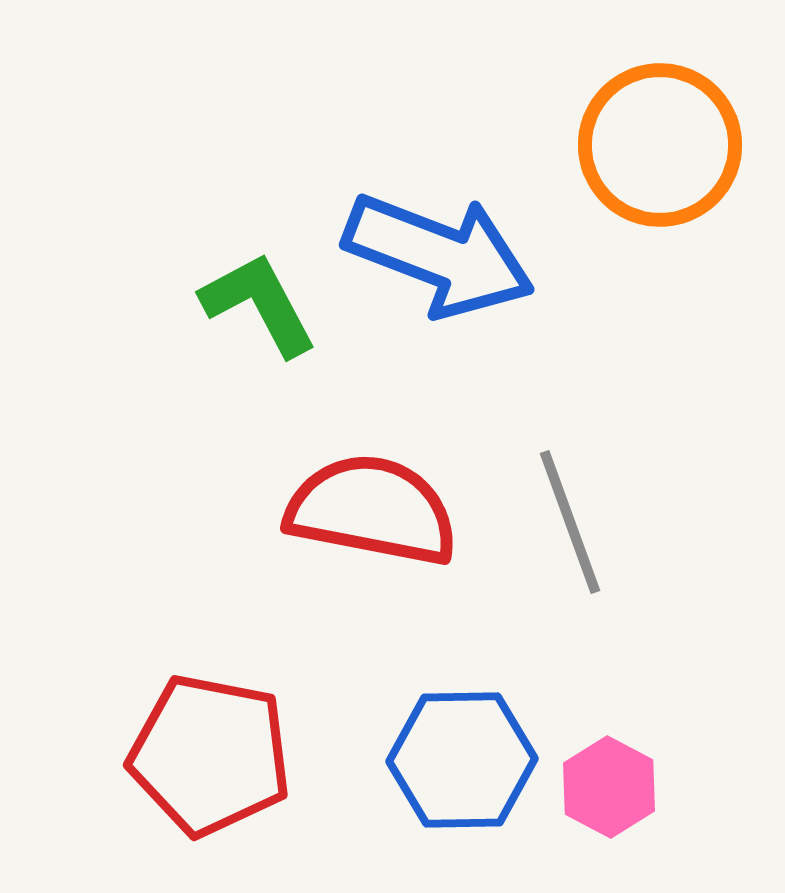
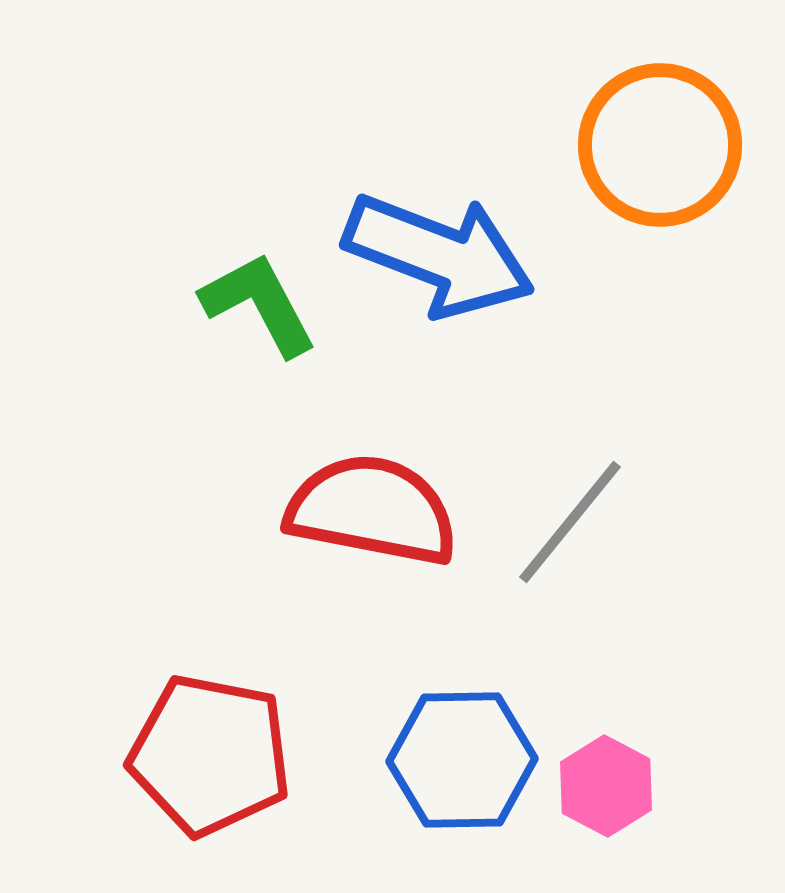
gray line: rotated 59 degrees clockwise
pink hexagon: moved 3 px left, 1 px up
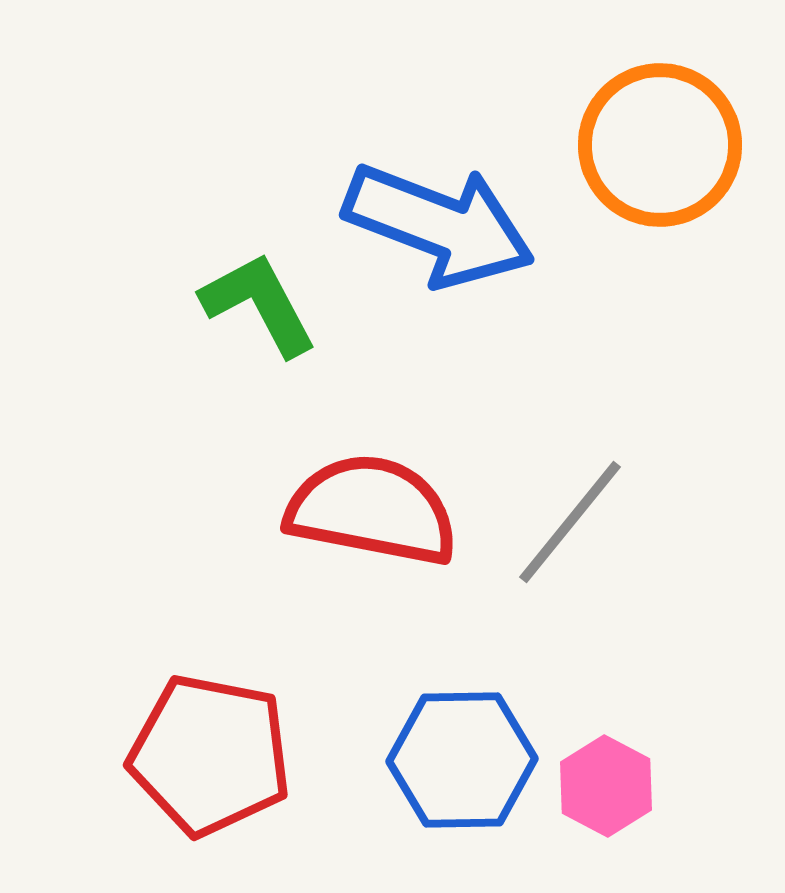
blue arrow: moved 30 px up
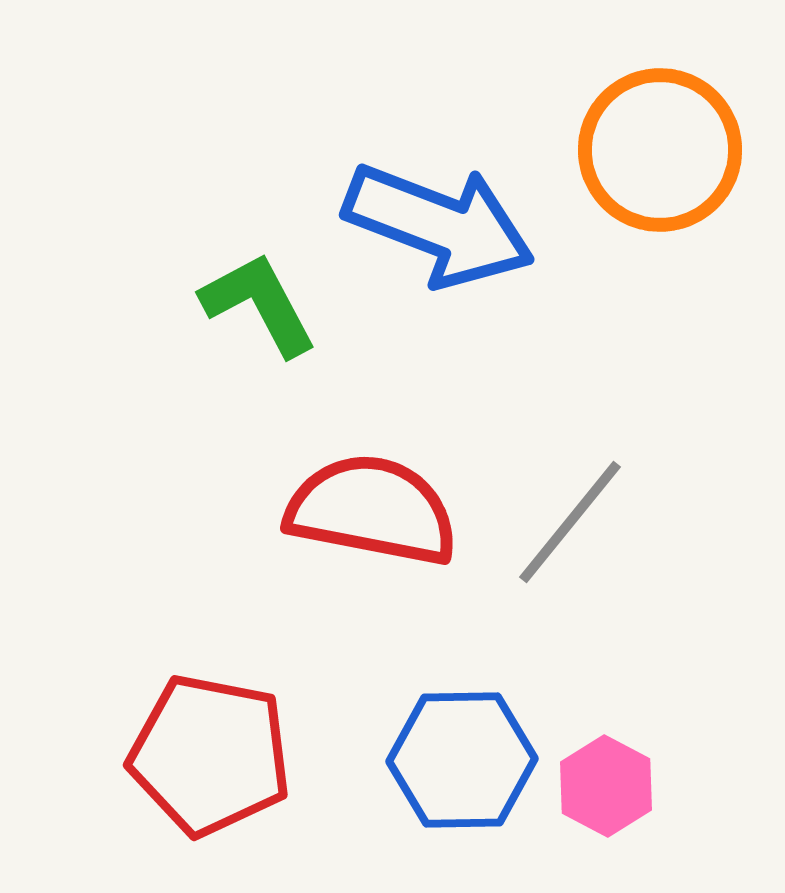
orange circle: moved 5 px down
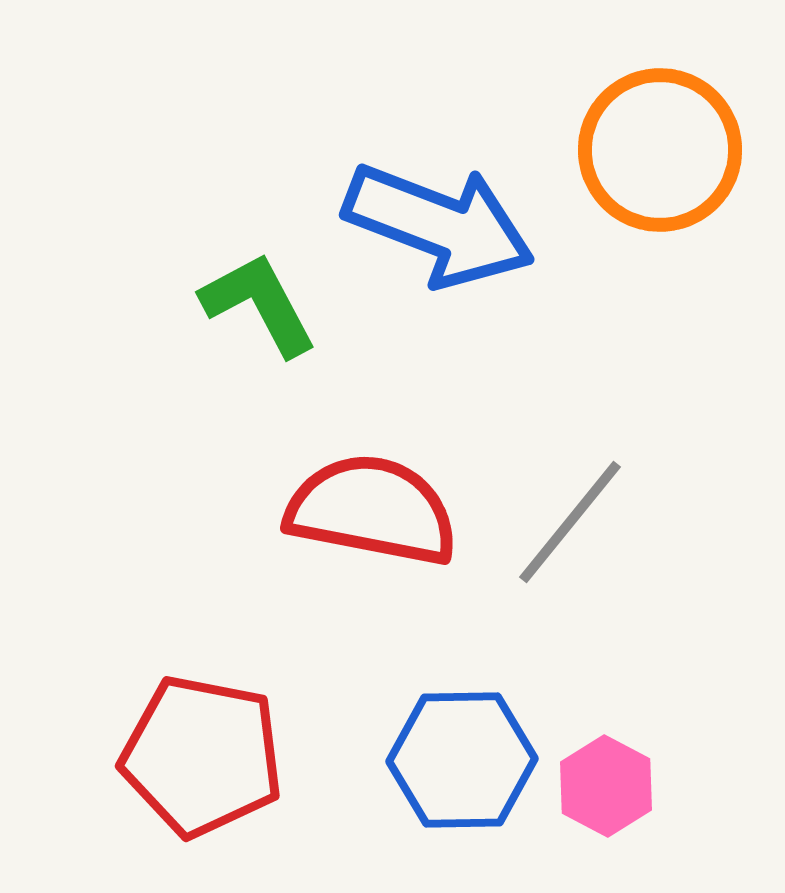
red pentagon: moved 8 px left, 1 px down
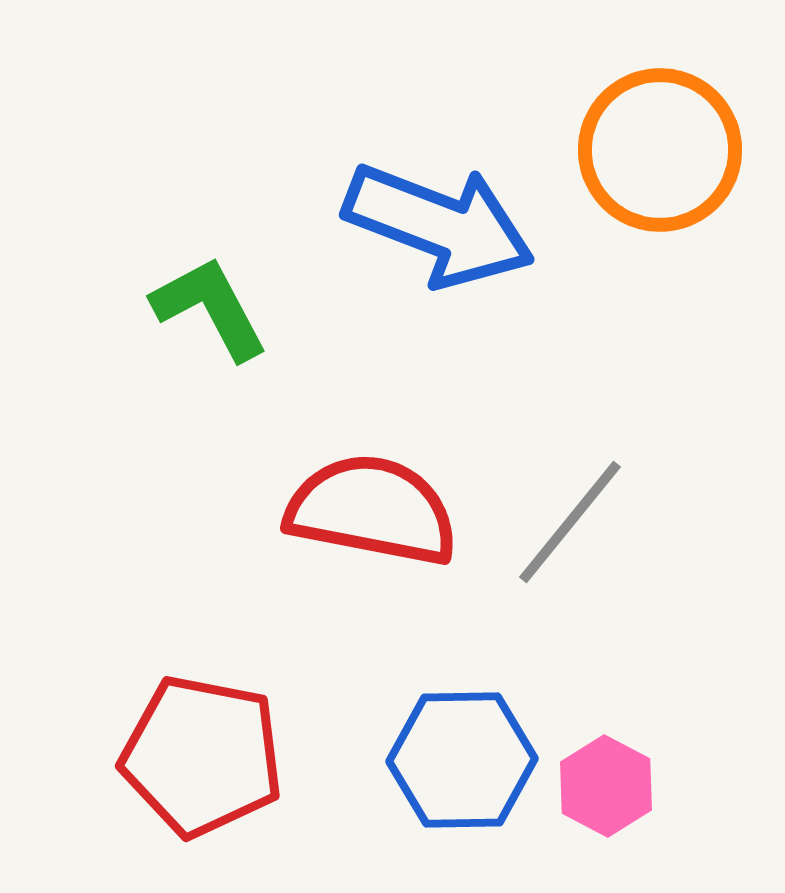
green L-shape: moved 49 px left, 4 px down
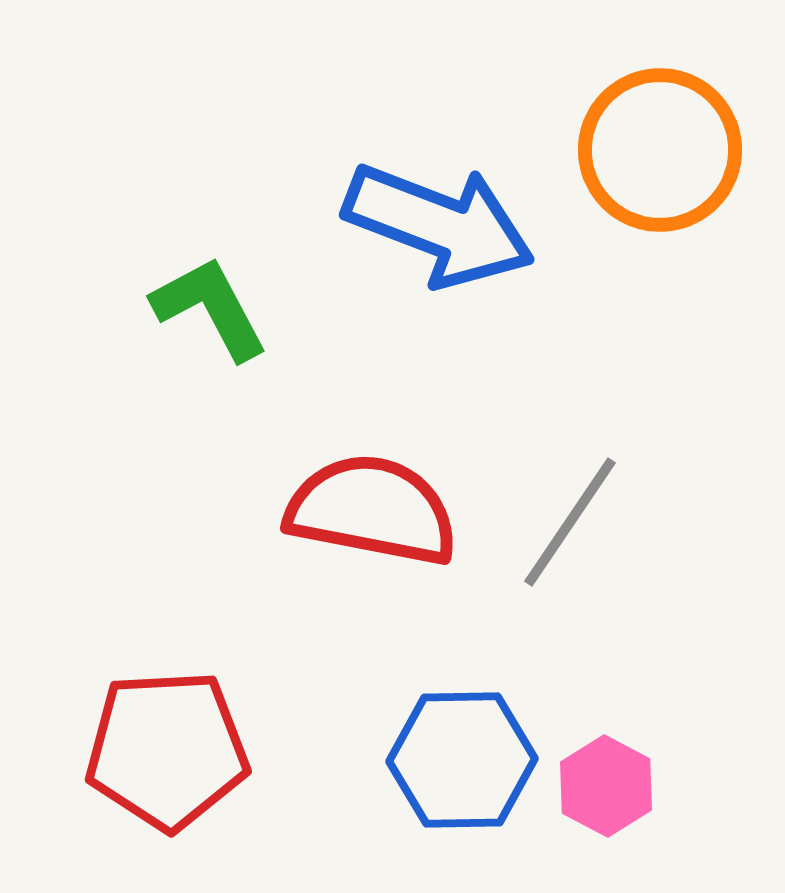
gray line: rotated 5 degrees counterclockwise
red pentagon: moved 35 px left, 6 px up; rotated 14 degrees counterclockwise
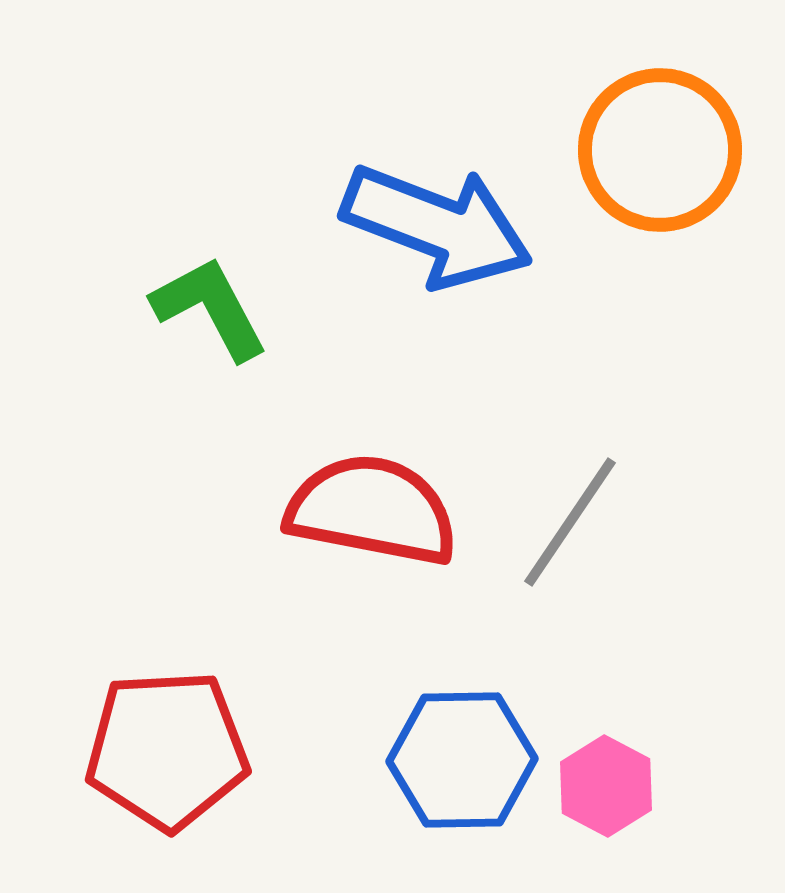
blue arrow: moved 2 px left, 1 px down
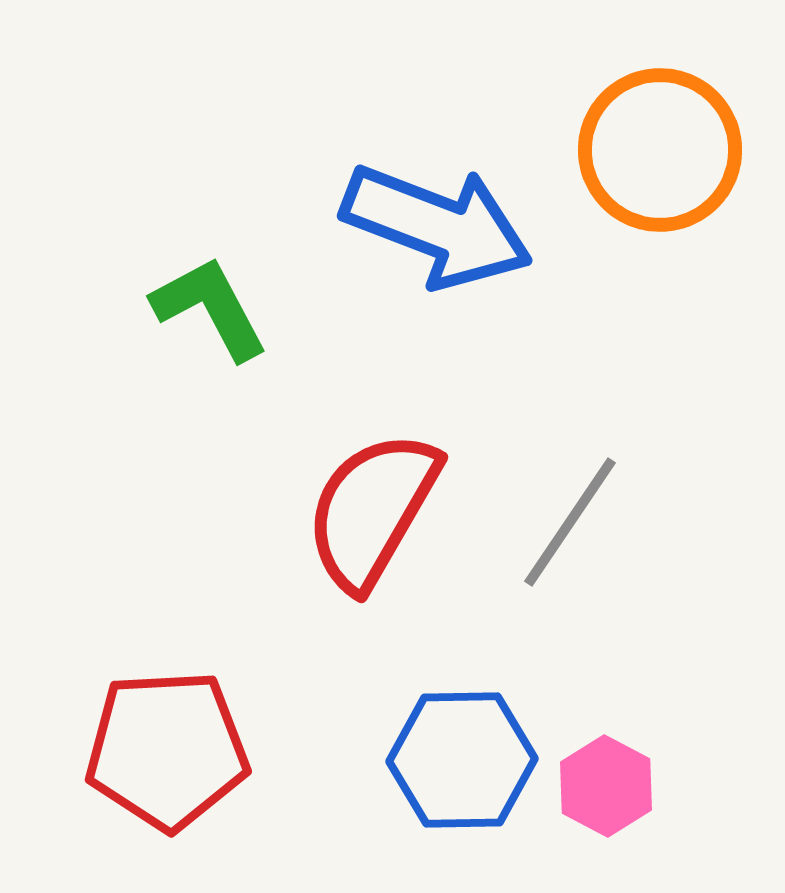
red semicircle: rotated 71 degrees counterclockwise
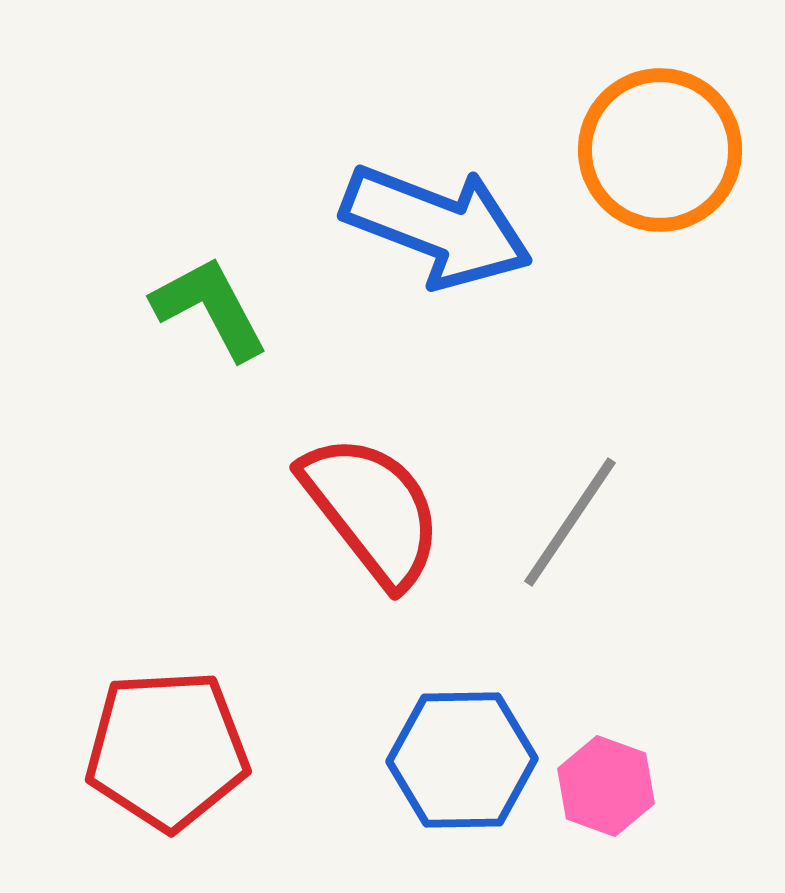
red semicircle: rotated 112 degrees clockwise
pink hexagon: rotated 8 degrees counterclockwise
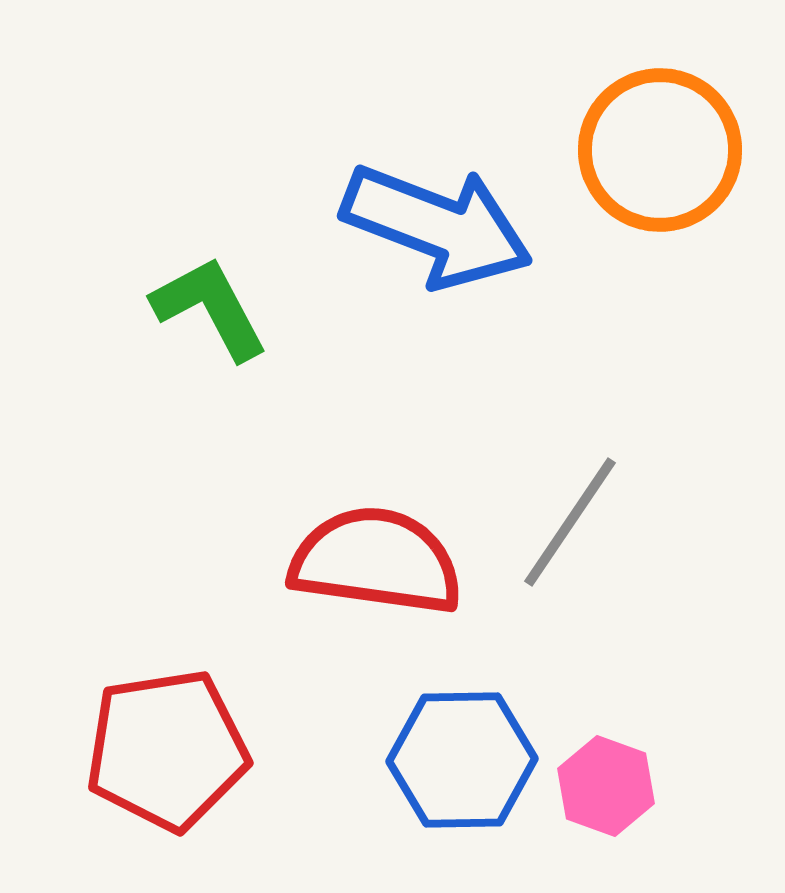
red semicircle: moved 4 px right, 51 px down; rotated 44 degrees counterclockwise
red pentagon: rotated 6 degrees counterclockwise
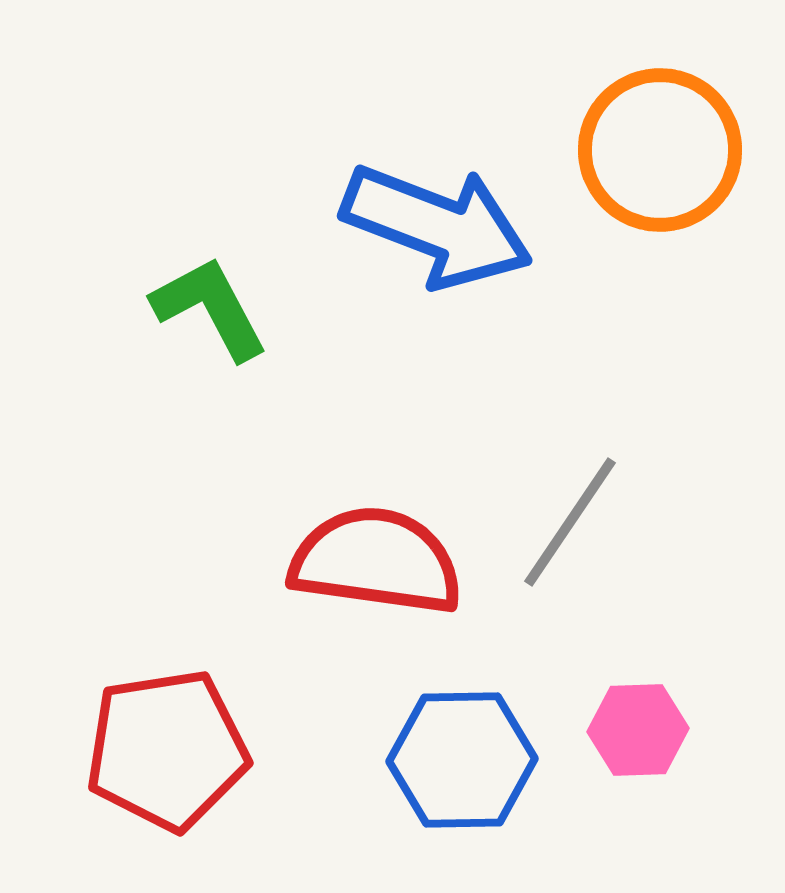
pink hexagon: moved 32 px right, 56 px up; rotated 22 degrees counterclockwise
